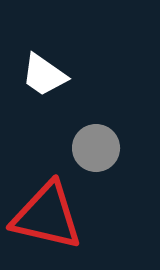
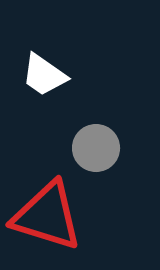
red triangle: rotated 4 degrees clockwise
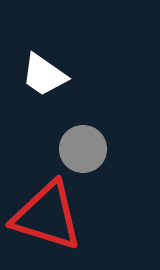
gray circle: moved 13 px left, 1 px down
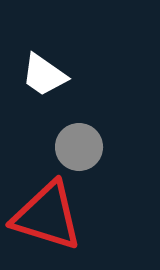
gray circle: moved 4 px left, 2 px up
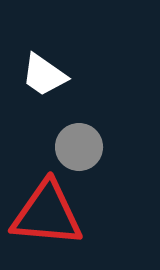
red triangle: moved 2 px up; rotated 12 degrees counterclockwise
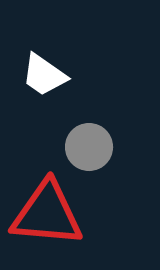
gray circle: moved 10 px right
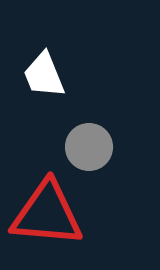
white trapezoid: rotated 33 degrees clockwise
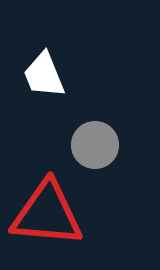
gray circle: moved 6 px right, 2 px up
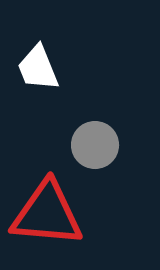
white trapezoid: moved 6 px left, 7 px up
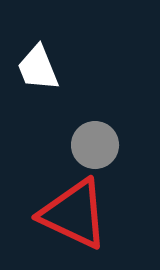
red triangle: moved 27 px right; rotated 20 degrees clockwise
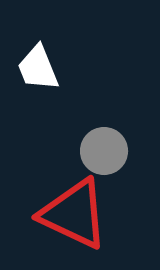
gray circle: moved 9 px right, 6 px down
